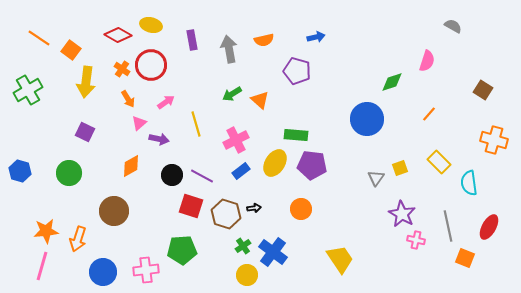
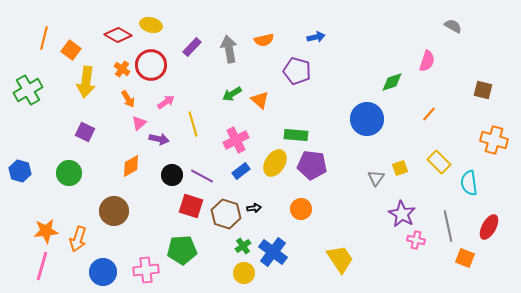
orange line at (39, 38): moved 5 px right; rotated 70 degrees clockwise
purple rectangle at (192, 40): moved 7 px down; rotated 54 degrees clockwise
brown square at (483, 90): rotated 18 degrees counterclockwise
yellow line at (196, 124): moved 3 px left
yellow circle at (247, 275): moved 3 px left, 2 px up
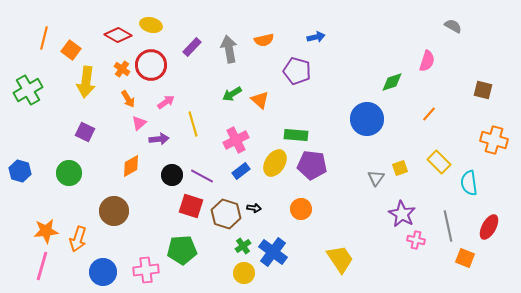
purple arrow at (159, 139): rotated 18 degrees counterclockwise
black arrow at (254, 208): rotated 16 degrees clockwise
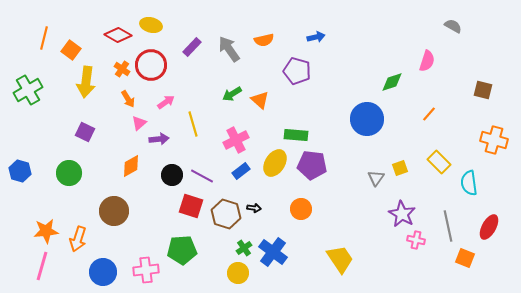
gray arrow at (229, 49): rotated 24 degrees counterclockwise
green cross at (243, 246): moved 1 px right, 2 px down
yellow circle at (244, 273): moved 6 px left
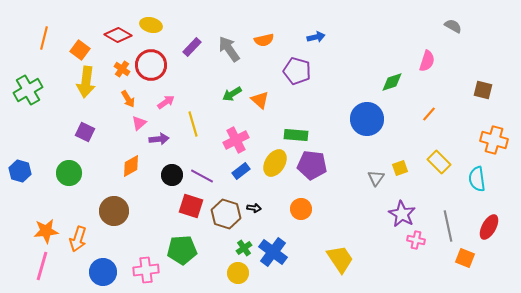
orange square at (71, 50): moved 9 px right
cyan semicircle at (469, 183): moved 8 px right, 4 px up
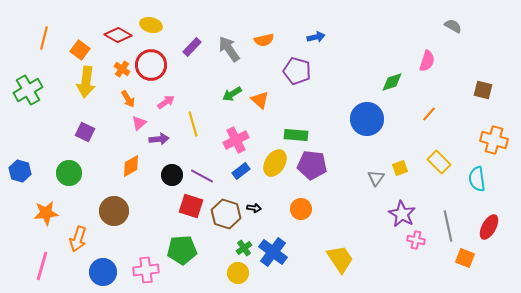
orange star at (46, 231): moved 18 px up
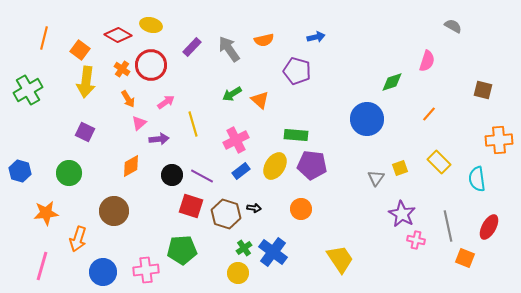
orange cross at (494, 140): moved 5 px right; rotated 20 degrees counterclockwise
yellow ellipse at (275, 163): moved 3 px down
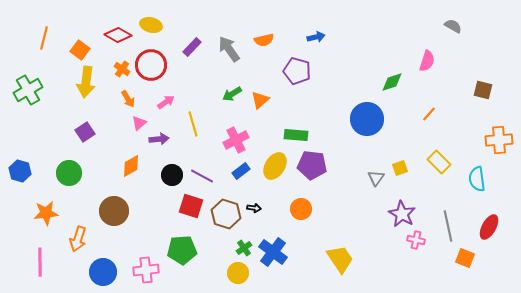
orange triangle at (260, 100): rotated 36 degrees clockwise
purple square at (85, 132): rotated 30 degrees clockwise
pink line at (42, 266): moved 2 px left, 4 px up; rotated 16 degrees counterclockwise
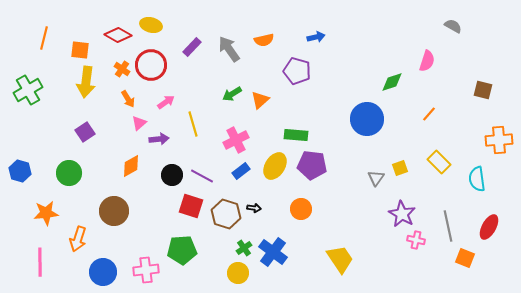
orange square at (80, 50): rotated 30 degrees counterclockwise
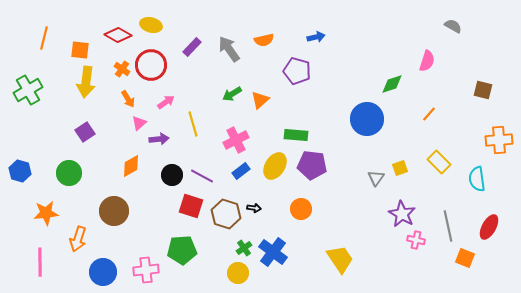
green diamond at (392, 82): moved 2 px down
